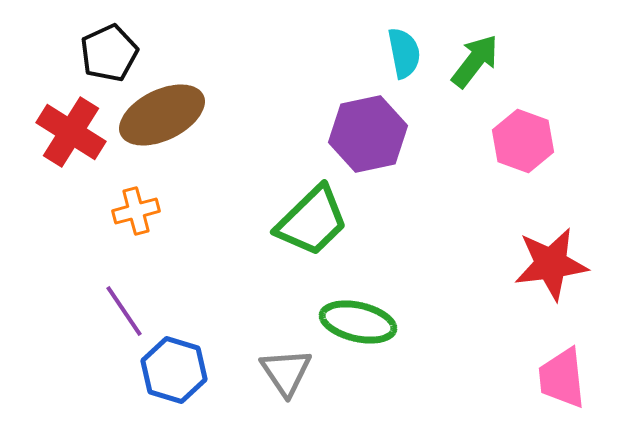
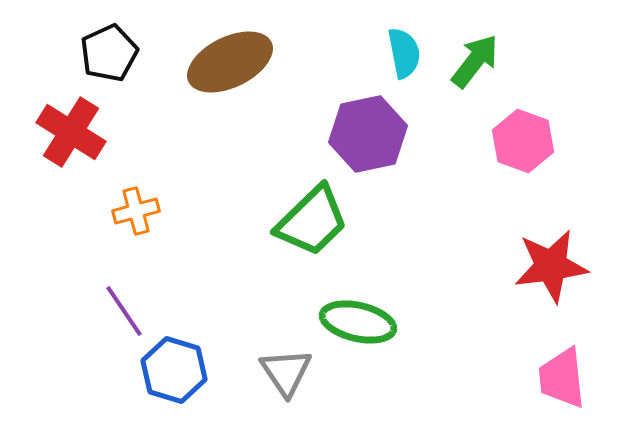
brown ellipse: moved 68 px right, 53 px up
red star: moved 2 px down
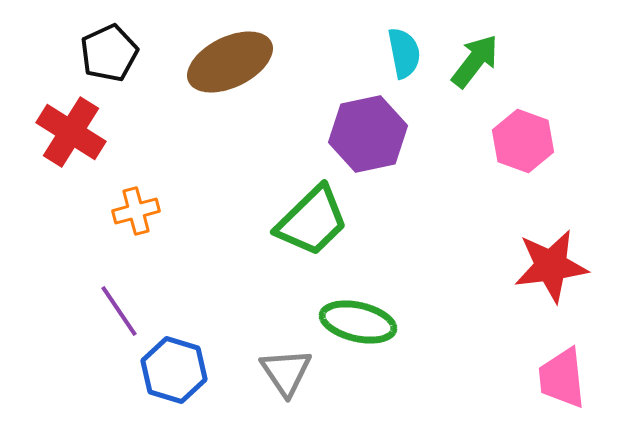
purple line: moved 5 px left
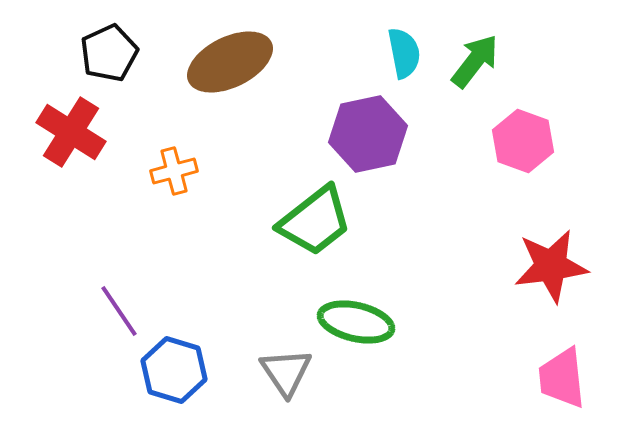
orange cross: moved 38 px right, 40 px up
green trapezoid: moved 3 px right; rotated 6 degrees clockwise
green ellipse: moved 2 px left
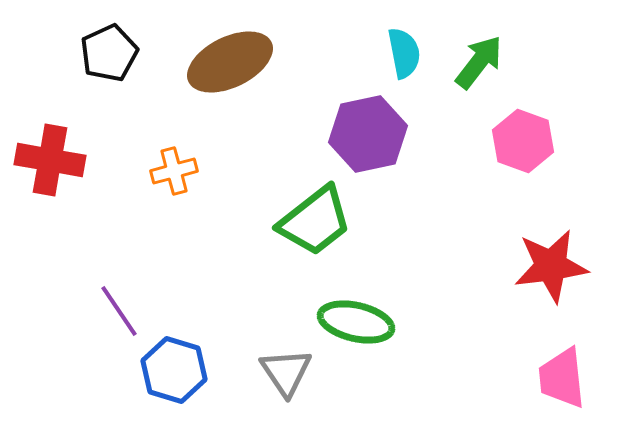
green arrow: moved 4 px right, 1 px down
red cross: moved 21 px left, 28 px down; rotated 22 degrees counterclockwise
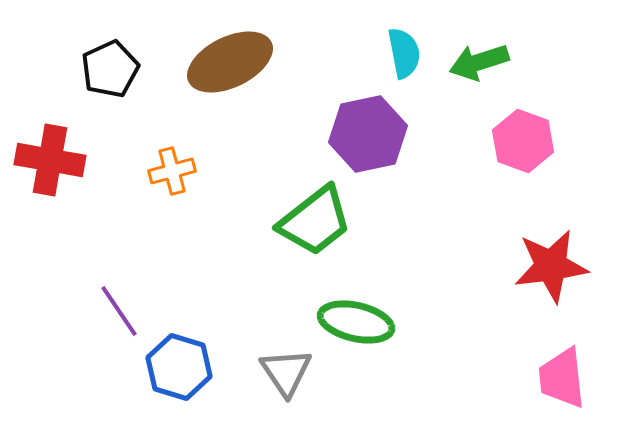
black pentagon: moved 1 px right, 16 px down
green arrow: rotated 146 degrees counterclockwise
orange cross: moved 2 px left
blue hexagon: moved 5 px right, 3 px up
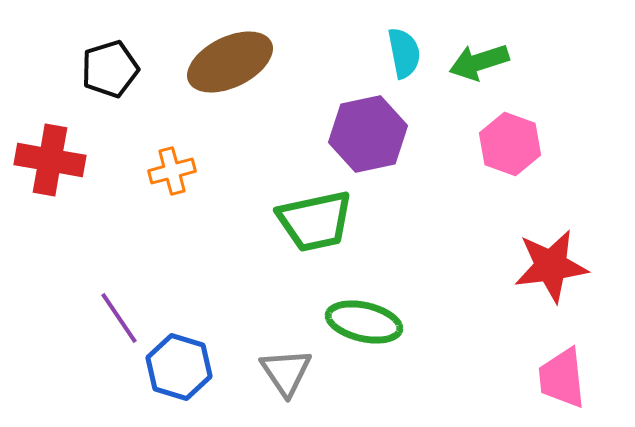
black pentagon: rotated 8 degrees clockwise
pink hexagon: moved 13 px left, 3 px down
green trapezoid: rotated 26 degrees clockwise
purple line: moved 7 px down
green ellipse: moved 8 px right
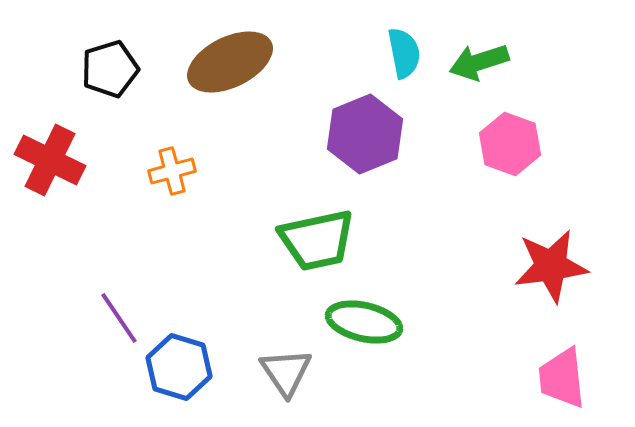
purple hexagon: moved 3 px left; rotated 10 degrees counterclockwise
red cross: rotated 16 degrees clockwise
green trapezoid: moved 2 px right, 19 px down
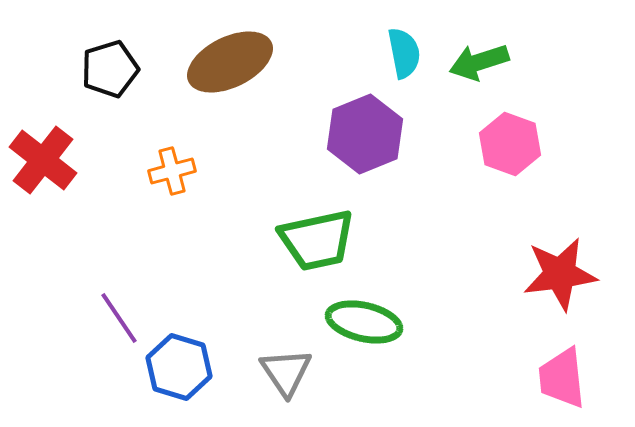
red cross: moved 7 px left; rotated 12 degrees clockwise
red star: moved 9 px right, 8 px down
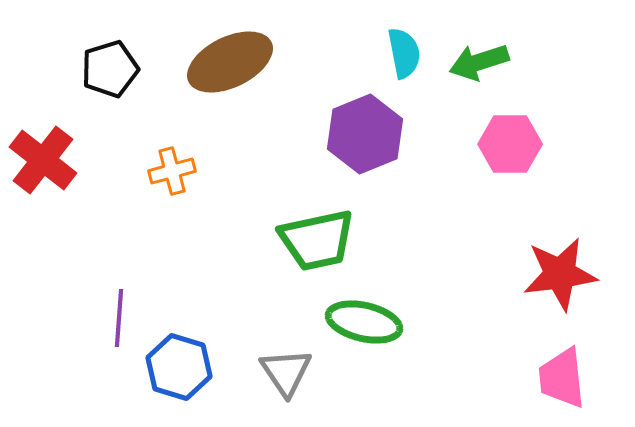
pink hexagon: rotated 20 degrees counterclockwise
purple line: rotated 38 degrees clockwise
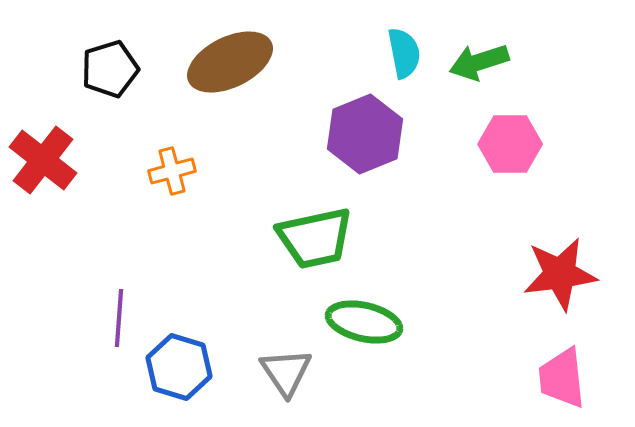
green trapezoid: moved 2 px left, 2 px up
